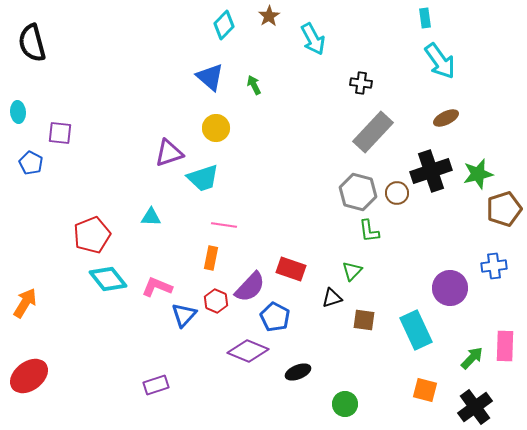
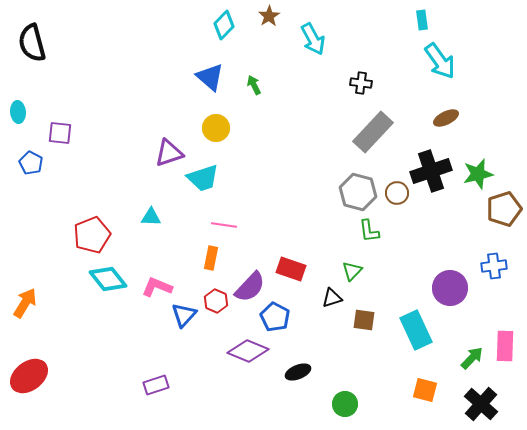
cyan rectangle at (425, 18): moved 3 px left, 2 px down
black cross at (475, 407): moved 6 px right, 3 px up; rotated 12 degrees counterclockwise
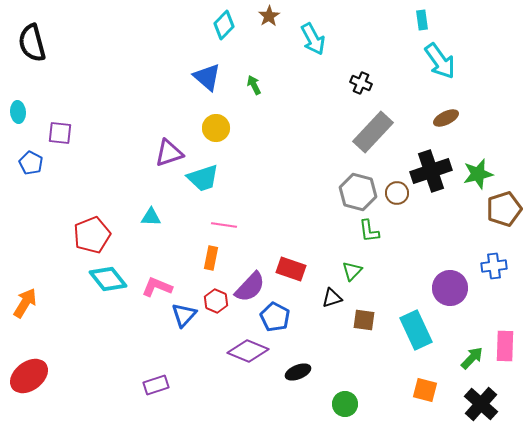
blue triangle at (210, 77): moved 3 px left
black cross at (361, 83): rotated 15 degrees clockwise
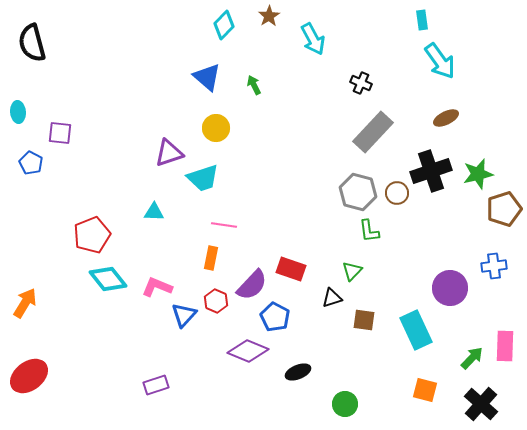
cyan triangle at (151, 217): moved 3 px right, 5 px up
purple semicircle at (250, 287): moved 2 px right, 2 px up
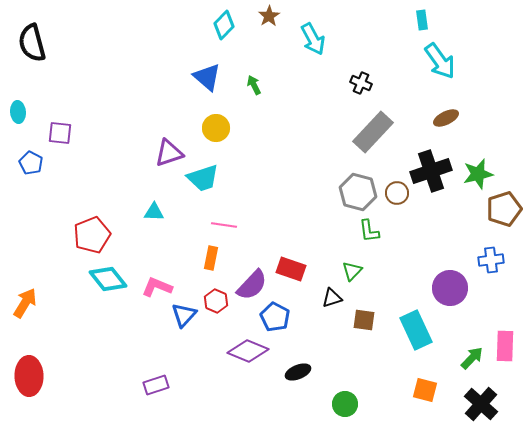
blue cross at (494, 266): moved 3 px left, 6 px up
red ellipse at (29, 376): rotated 54 degrees counterclockwise
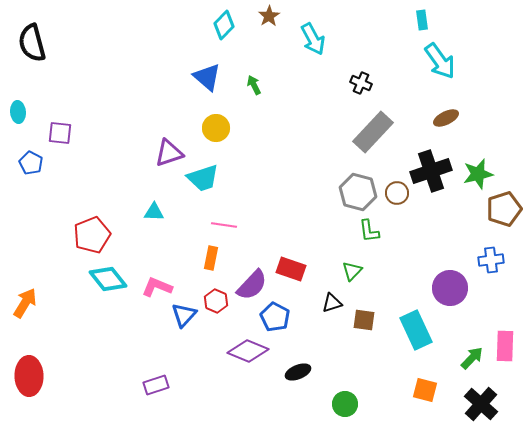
black triangle at (332, 298): moved 5 px down
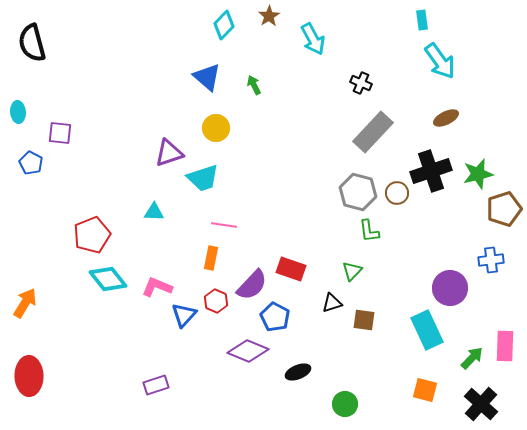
cyan rectangle at (416, 330): moved 11 px right
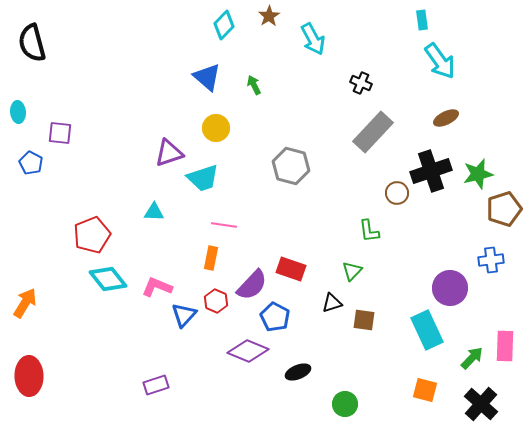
gray hexagon at (358, 192): moved 67 px left, 26 px up
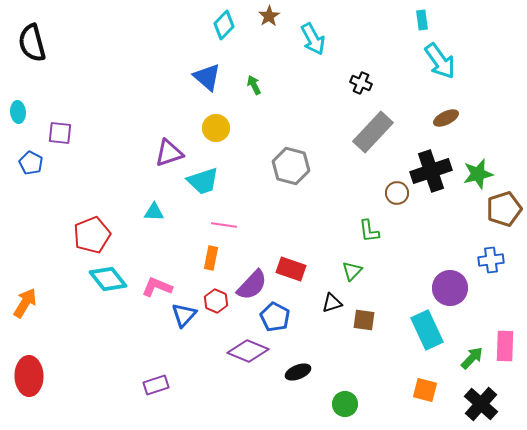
cyan trapezoid at (203, 178): moved 3 px down
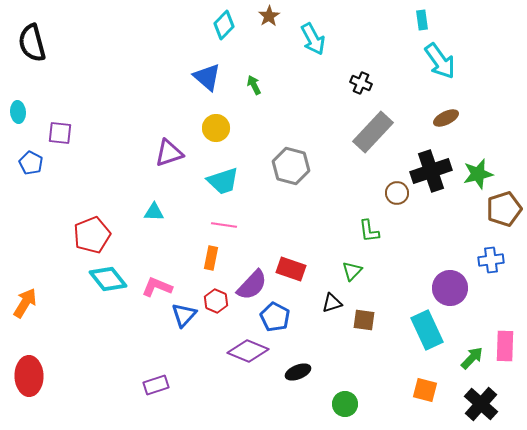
cyan trapezoid at (203, 181): moved 20 px right
